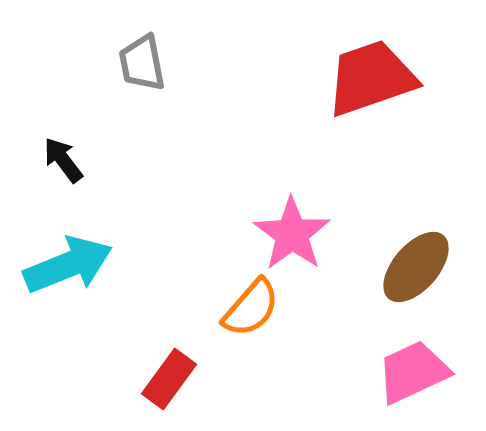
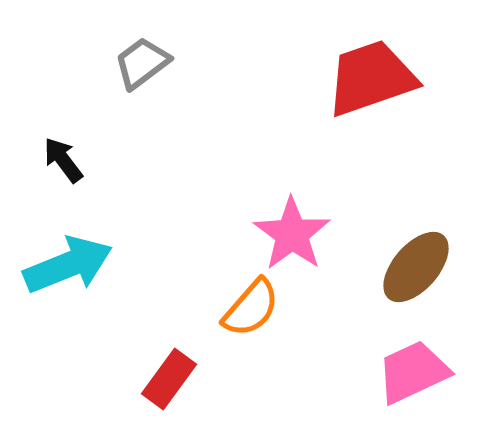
gray trapezoid: rotated 64 degrees clockwise
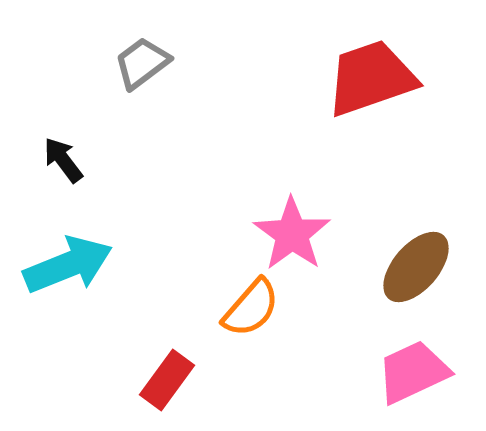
red rectangle: moved 2 px left, 1 px down
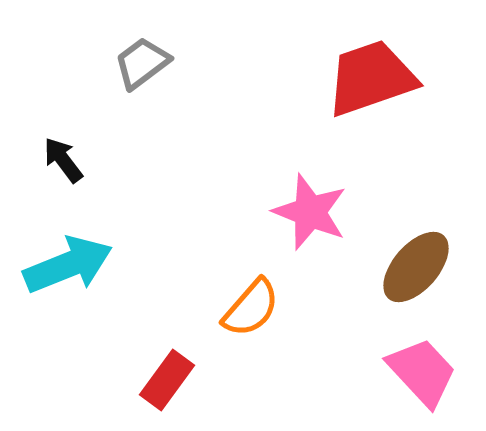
pink star: moved 18 px right, 22 px up; rotated 14 degrees counterclockwise
pink trapezoid: moved 9 px right; rotated 72 degrees clockwise
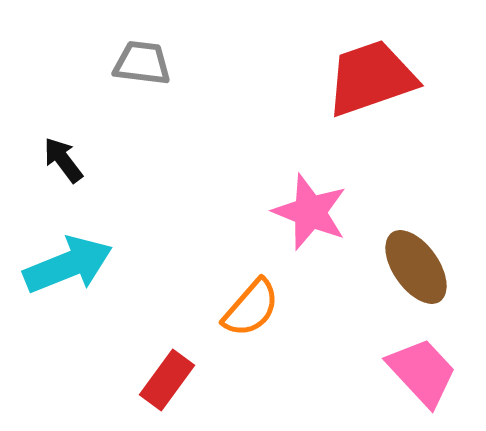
gray trapezoid: rotated 44 degrees clockwise
brown ellipse: rotated 76 degrees counterclockwise
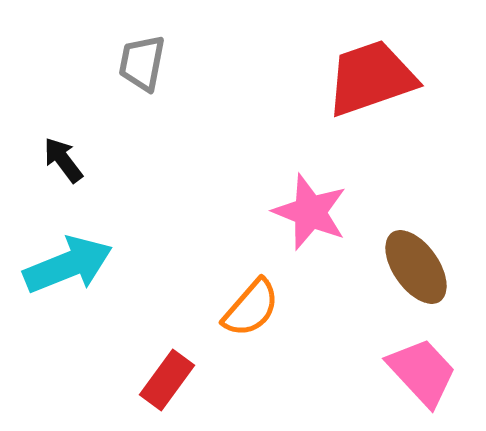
gray trapezoid: rotated 86 degrees counterclockwise
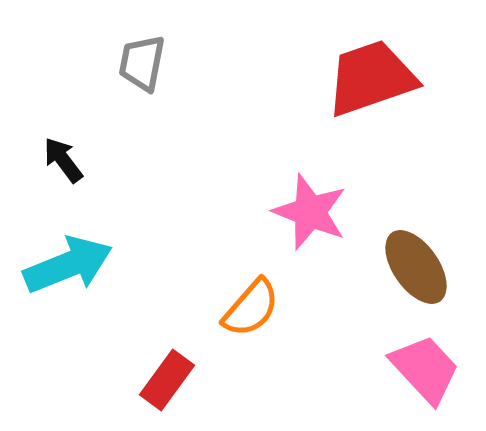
pink trapezoid: moved 3 px right, 3 px up
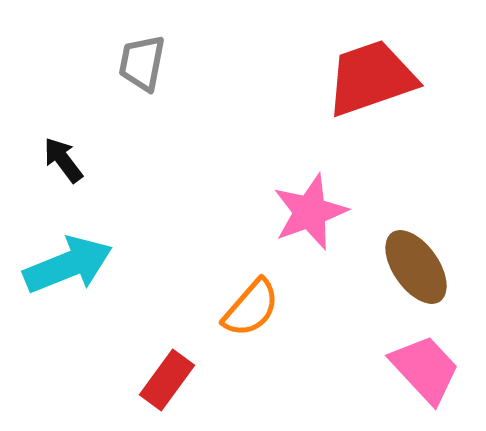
pink star: rotated 30 degrees clockwise
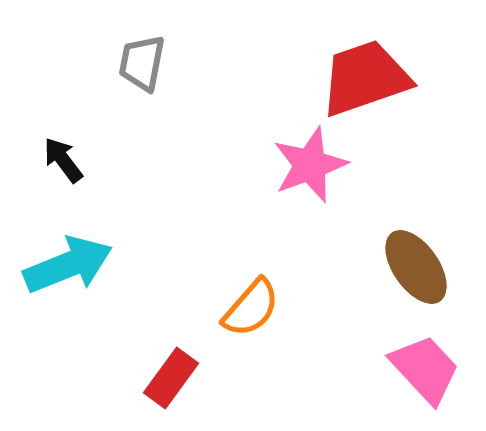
red trapezoid: moved 6 px left
pink star: moved 47 px up
red rectangle: moved 4 px right, 2 px up
